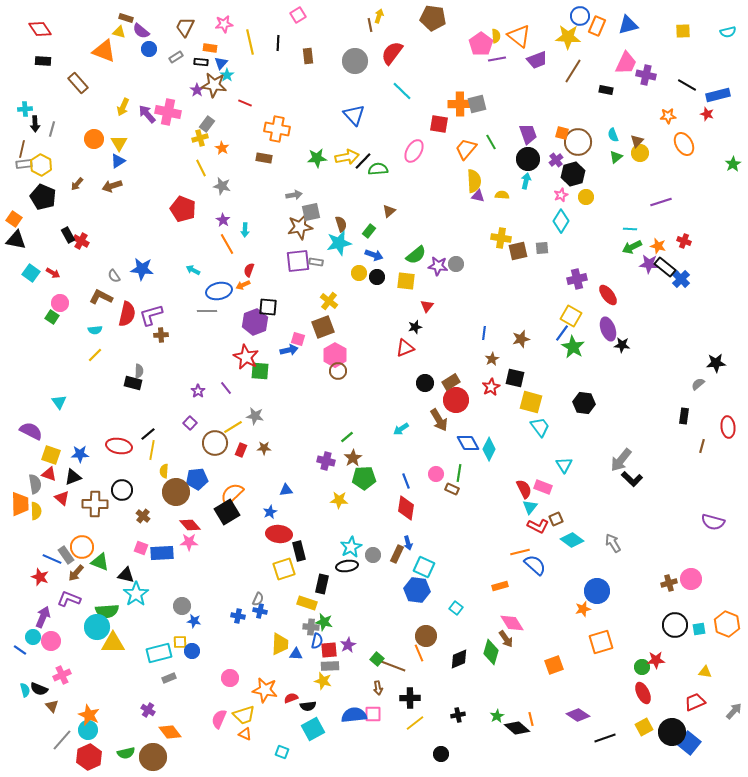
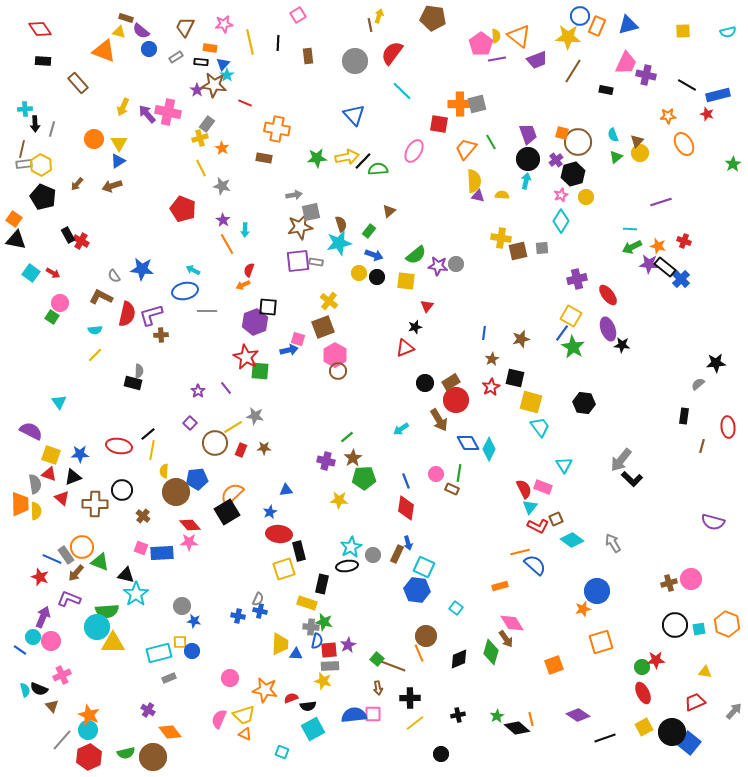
blue triangle at (221, 63): moved 2 px right, 1 px down
blue ellipse at (219, 291): moved 34 px left
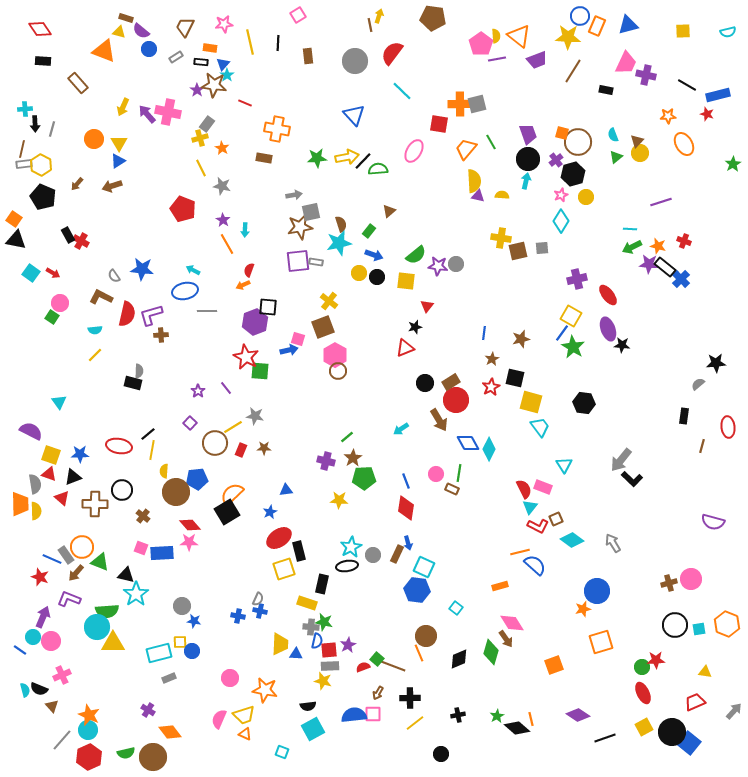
red ellipse at (279, 534): moved 4 px down; rotated 40 degrees counterclockwise
brown arrow at (378, 688): moved 5 px down; rotated 40 degrees clockwise
red semicircle at (291, 698): moved 72 px right, 31 px up
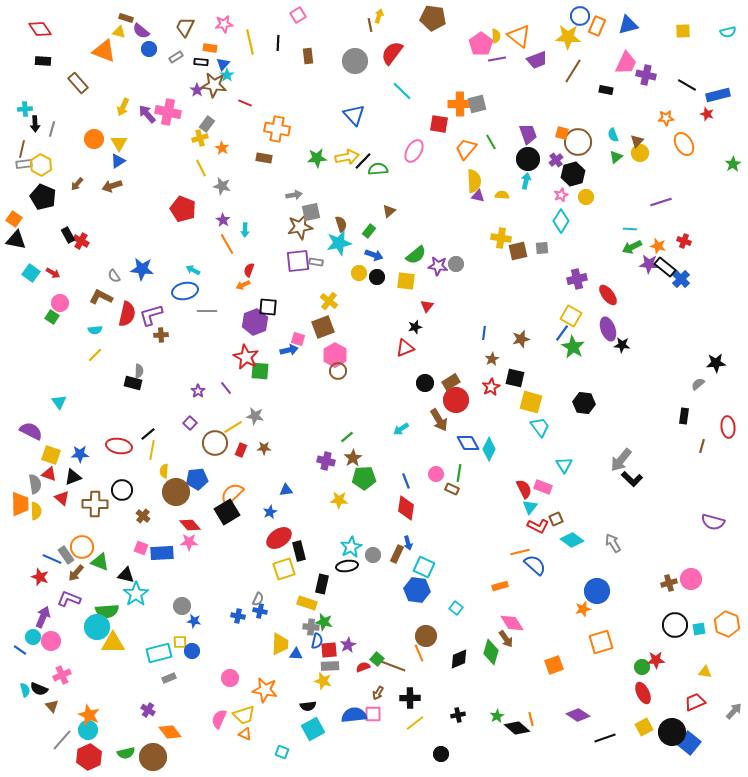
orange star at (668, 116): moved 2 px left, 2 px down
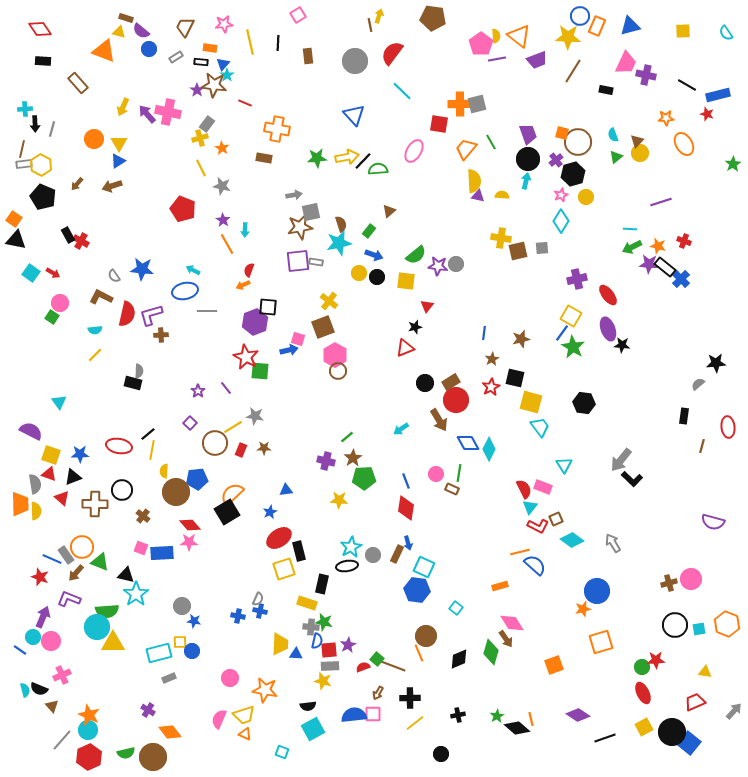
blue triangle at (628, 25): moved 2 px right, 1 px down
cyan semicircle at (728, 32): moved 2 px left, 1 px down; rotated 70 degrees clockwise
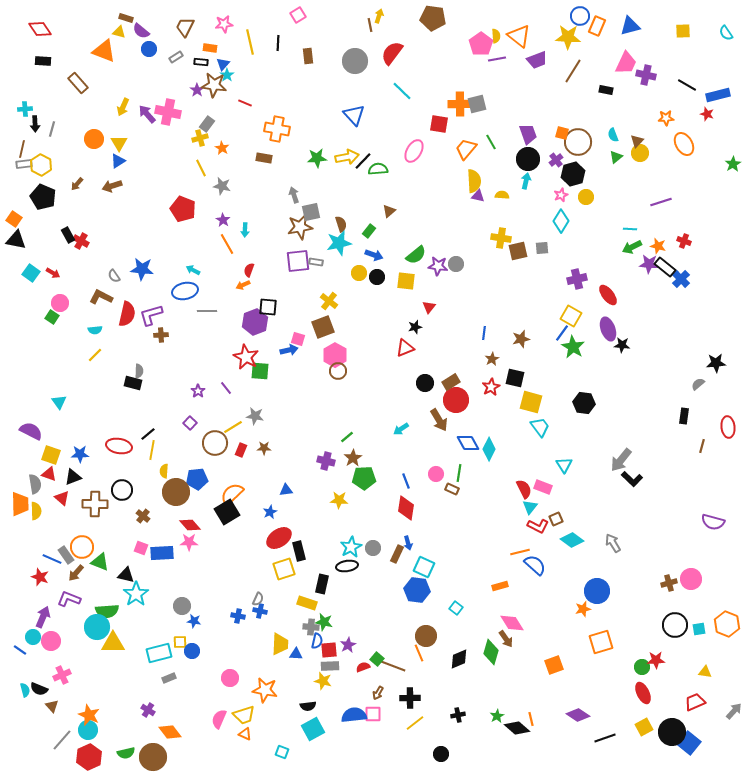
gray arrow at (294, 195): rotated 98 degrees counterclockwise
red triangle at (427, 306): moved 2 px right, 1 px down
gray circle at (373, 555): moved 7 px up
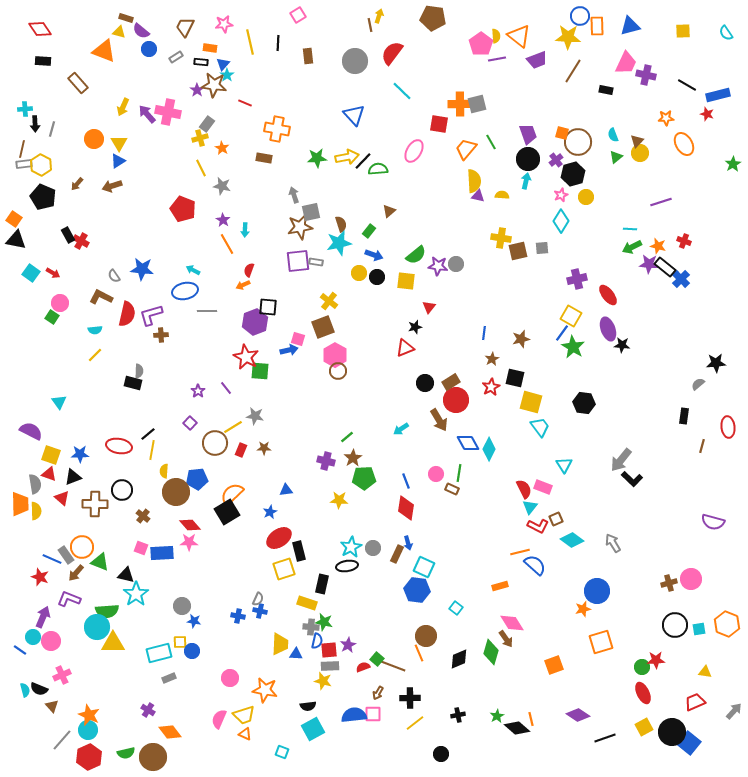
orange rectangle at (597, 26): rotated 24 degrees counterclockwise
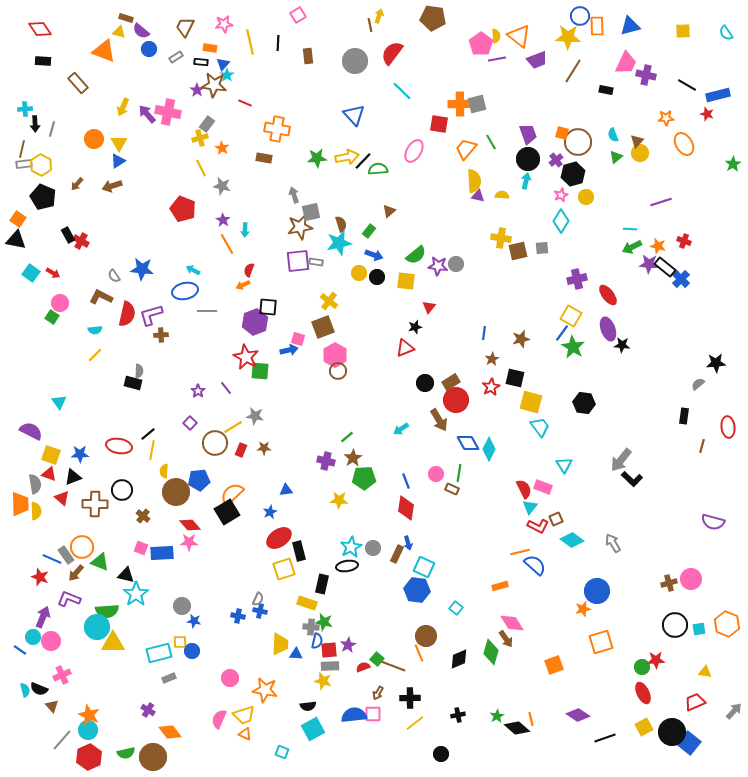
orange square at (14, 219): moved 4 px right
blue pentagon at (197, 479): moved 2 px right, 1 px down
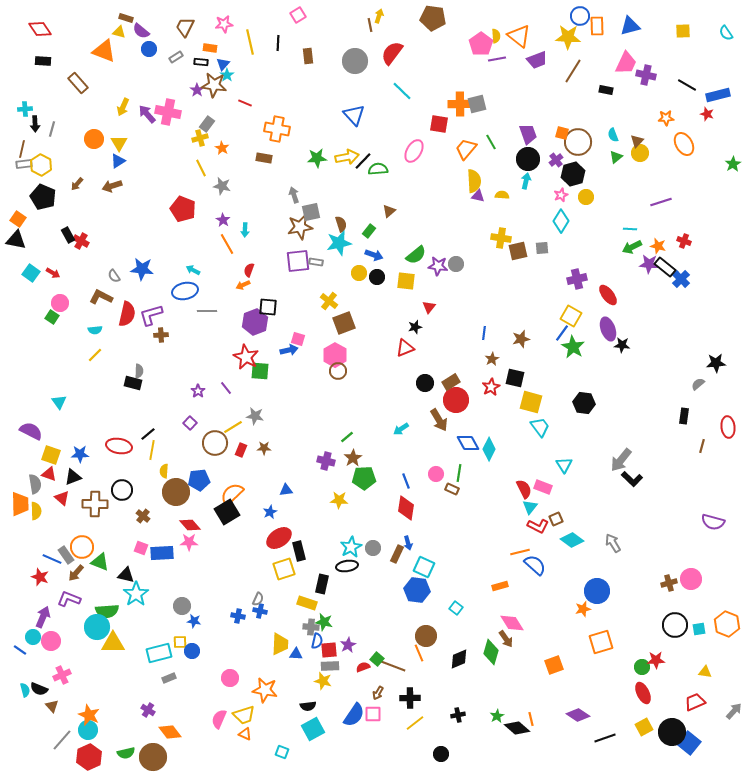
brown square at (323, 327): moved 21 px right, 4 px up
blue semicircle at (354, 715): rotated 130 degrees clockwise
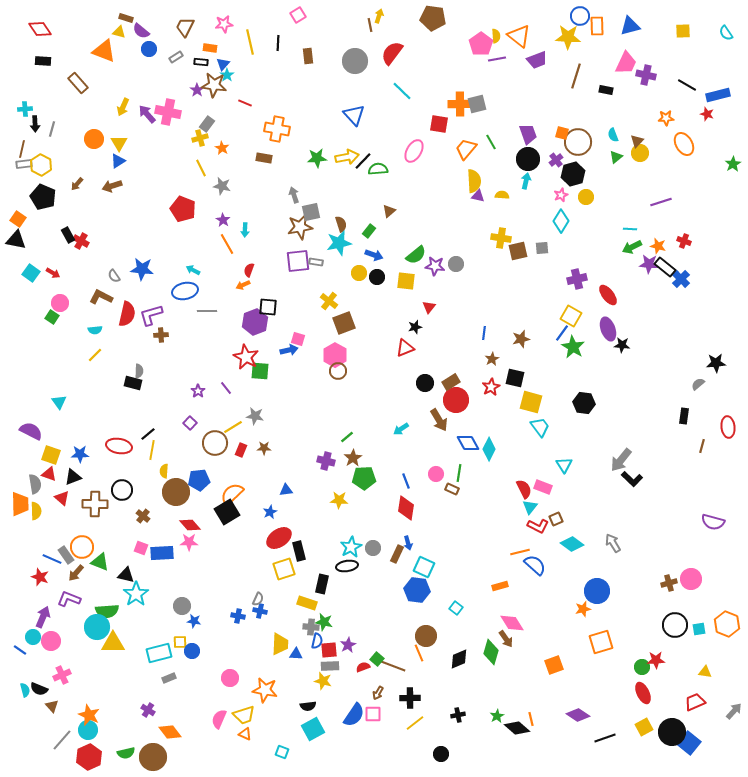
brown line at (573, 71): moved 3 px right, 5 px down; rotated 15 degrees counterclockwise
purple star at (438, 266): moved 3 px left
cyan diamond at (572, 540): moved 4 px down
